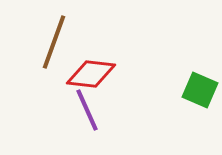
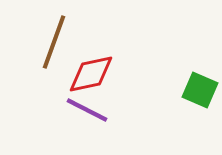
red diamond: rotated 18 degrees counterclockwise
purple line: rotated 39 degrees counterclockwise
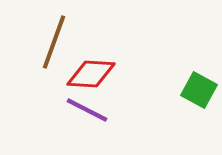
red diamond: rotated 15 degrees clockwise
green square: moved 1 px left; rotated 6 degrees clockwise
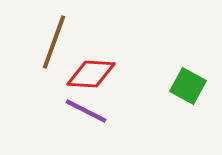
green square: moved 11 px left, 4 px up
purple line: moved 1 px left, 1 px down
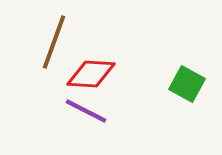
green square: moved 1 px left, 2 px up
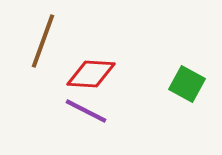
brown line: moved 11 px left, 1 px up
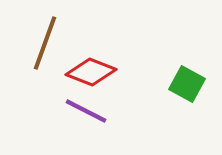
brown line: moved 2 px right, 2 px down
red diamond: moved 2 px up; rotated 18 degrees clockwise
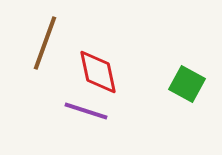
red diamond: moved 7 px right; rotated 57 degrees clockwise
purple line: rotated 9 degrees counterclockwise
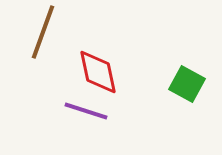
brown line: moved 2 px left, 11 px up
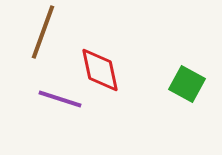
red diamond: moved 2 px right, 2 px up
purple line: moved 26 px left, 12 px up
